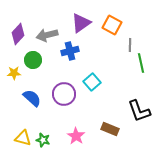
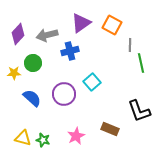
green circle: moved 3 px down
pink star: rotated 12 degrees clockwise
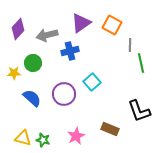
purple diamond: moved 5 px up
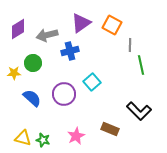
purple diamond: rotated 15 degrees clockwise
green line: moved 2 px down
black L-shape: rotated 25 degrees counterclockwise
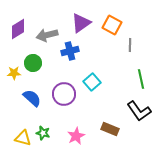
green line: moved 14 px down
black L-shape: rotated 10 degrees clockwise
green star: moved 7 px up
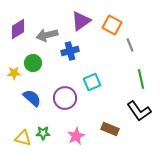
purple triangle: moved 2 px up
gray line: rotated 24 degrees counterclockwise
cyan square: rotated 18 degrees clockwise
purple circle: moved 1 px right, 4 px down
green star: rotated 16 degrees counterclockwise
